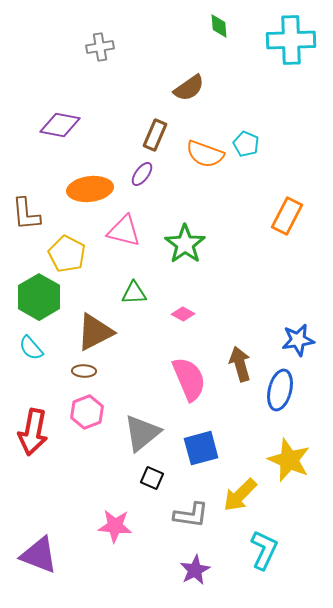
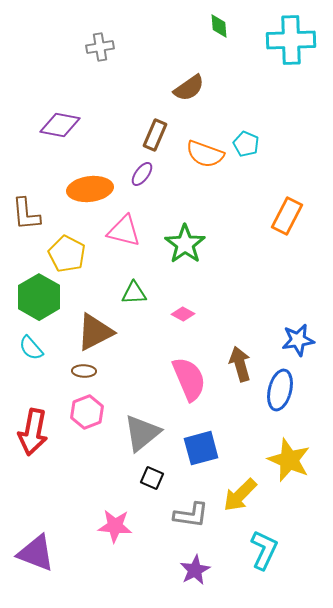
purple triangle: moved 3 px left, 2 px up
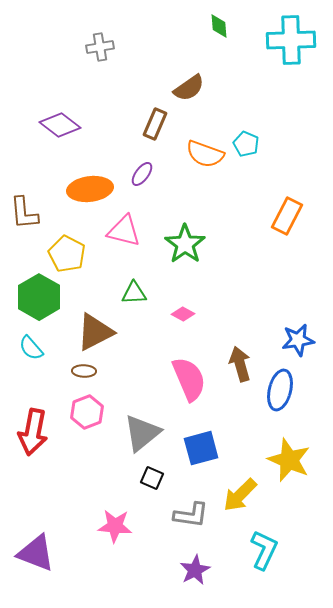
purple diamond: rotated 27 degrees clockwise
brown rectangle: moved 11 px up
brown L-shape: moved 2 px left, 1 px up
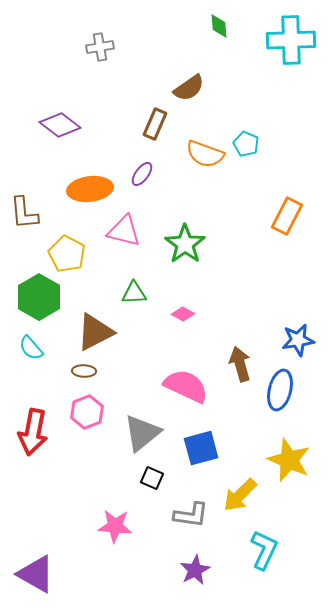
pink semicircle: moved 3 px left, 7 px down; rotated 42 degrees counterclockwise
purple triangle: moved 21 px down; rotated 9 degrees clockwise
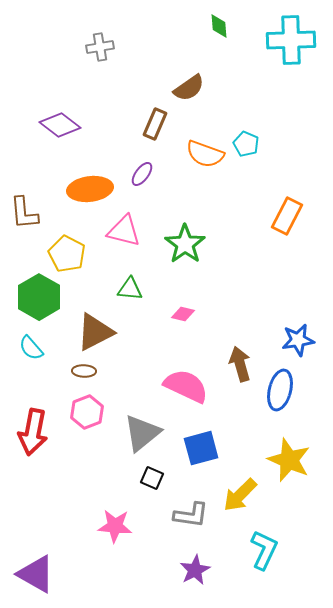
green triangle: moved 4 px left, 4 px up; rotated 8 degrees clockwise
pink diamond: rotated 15 degrees counterclockwise
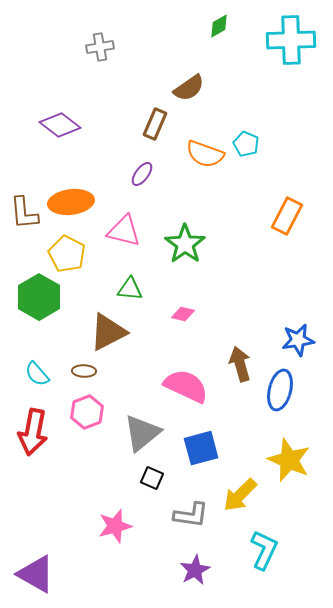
green diamond: rotated 65 degrees clockwise
orange ellipse: moved 19 px left, 13 px down
brown triangle: moved 13 px right
cyan semicircle: moved 6 px right, 26 px down
pink star: rotated 20 degrees counterclockwise
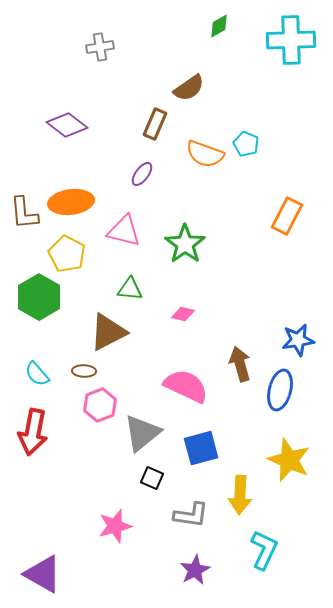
purple diamond: moved 7 px right
pink hexagon: moved 13 px right, 7 px up
yellow arrow: rotated 42 degrees counterclockwise
purple triangle: moved 7 px right
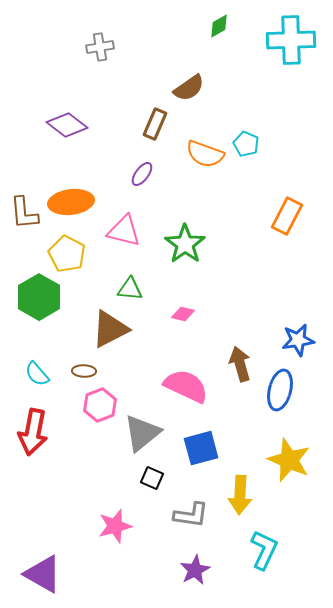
brown triangle: moved 2 px right, 3 px up
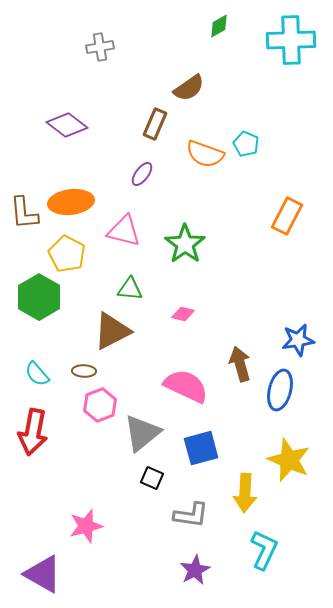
brown triangle: moved 2 px right, 2 px down
yellow arrow: moved 5 px right, 2 px up
pink star: moved 29 px left
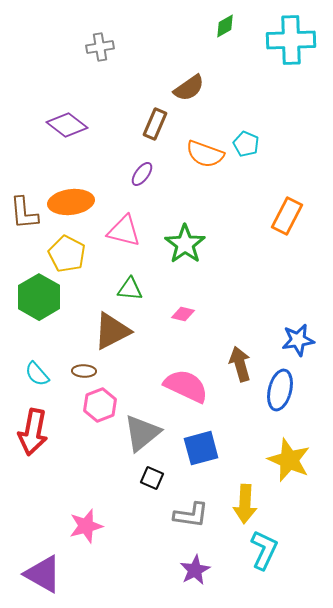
green diamond: moved 6 px right
yellow arrow: moved 11 px down
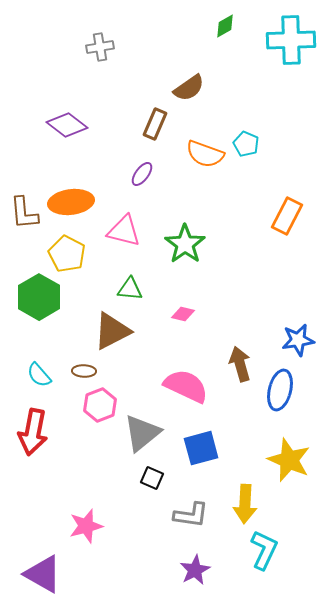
cyan semicircle: moved 2 px right, 1 px down
